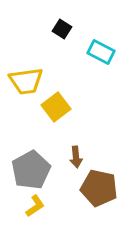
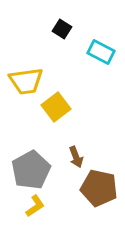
brown arrow: rotated 15 degrees counterclockwise
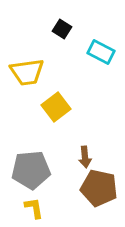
yellow trapezoid: moved 1 px right, 9 px up
brown arrow: moved 9 px right; rotated 15 degrees clockwise
gray pentagon: rotated 24 degrees clockwise
yellow L-shape: moved 1 px left, 2 px down; rotated 65 degrees counterclockwise
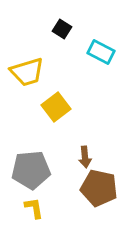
yellow trapezoid: rotated 9 degrees counterclockwise
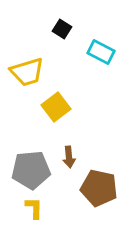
brown arrow: moved 16 px left
yellow L-shape: rotated 10 degrees clockwise
